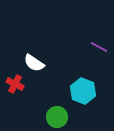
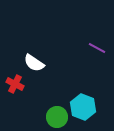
purple line: moved 2 px left, 1 px down
cyan hexagon: moved 16 px down
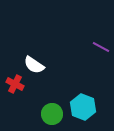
purple line: moved 4 px right, 1 px up
white semicircle: moved 2 px down
green circle: moved 5 px left, 3 px up
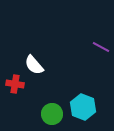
white semicircle: rotated 15 degrees clockwise
red cross: rotated 18 degrees counterclockwise
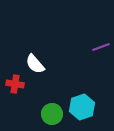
purple line: rotated 48 degrees counterclockwise
white semicircle: moved 1 px right, 1 px up
cyan hexagon: moved 1 px left; rotated 20 degrees clockwise
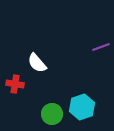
white semicircle: moved 2 px right, 1 px up
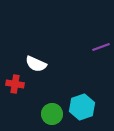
white semicircle: moved 1 px left, 1 px down; rotated 25 degrees counterclockwise
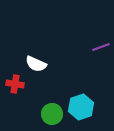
cyan hexagon: moved 1 px left
